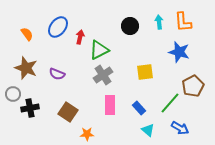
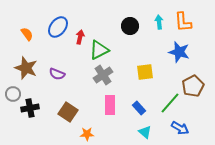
cyan triangle: moved 3 px left, 2 px down
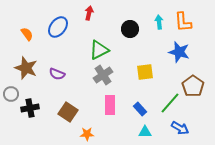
black circle: moved 3 px down
red arrow: moved 9 px right, 24 px up
brown pentagon: rotated 10 degrees counterclockwise
gray circle: moved 2 px left
blue rectangle: moved 1 px right, 1 px down
cyan triangle: rotated 40 degrees counterclockwise
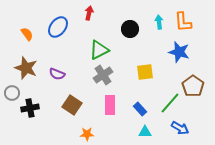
gray circle: moved 1 px right, 1 px up
brown square: moved 4 px right, 7 px up
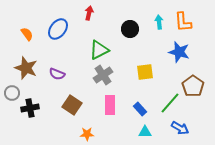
blue ellipse: moved 2 px down
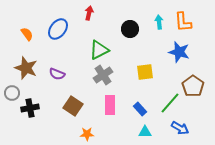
brown square: moved 1 px right, 1 px down
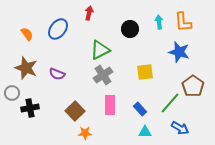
green triangle: moved 1 px right
brown square: moved 2 px right, 5 px down; rotated 12 degrees clockwise
orange star: moved 2 px left, 1 px up
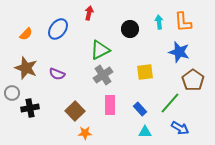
orange semicircle: moved 1 px left; rotated 80 degrees clockwise
brown pentagon: moved 6 px up
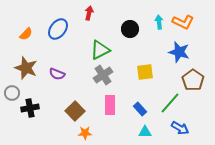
orange L-shape: rotated 60 degrees counterclockwise
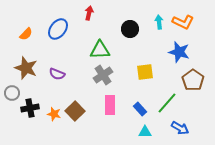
green triangle: rotated 25 degrees clockwise
green line: moved 3 px left
orange star: moved 31 px left, 19 px up; rotated 16 degrees clockwise
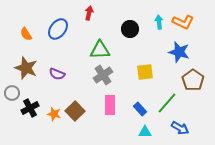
orange semicircle: rotated 104 degrees clockwise
black cross: rotated 18 degrees counterclockwise
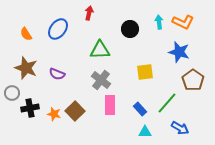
gray cross: moved 2 px left, 5 px down; rotated 18 degrees counterclockwise
black cross: rotated 18 degrees clockwise
